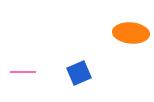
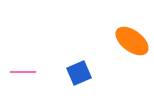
orange ellipse: moved 1 px right, 8 px down; rotated 32 degrees clockwise
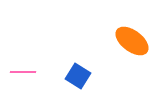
blue square: moved 1 px left, 3 px down; rotated 35 degrees counterclockwise
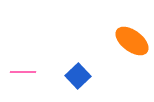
blue square: rotated 15 degrees clockwise
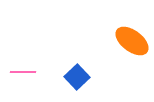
blue square: moved 1 px left, 1 px down
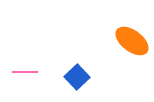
pink line: moved 2 px right
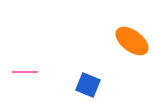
blue square: moved 11 px right, 8 px down; rotated 25 degrees counterclockwise
